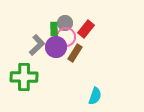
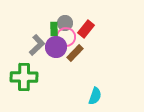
brown rectangle: rotated 12 degrees clockwise
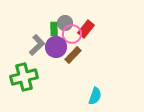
pink circle: moved 6 px right, 3 px up
brown rectangle: moved 2 px left, 2 px down
green cross: rotated 16 degrees counterclockwise
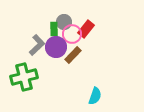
gray circle: moved 1 px left, 1 px up
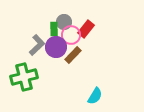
pink circle: moved 1 px left, 1 px down
cyan semicircle: rotated 12 degrees clockwise
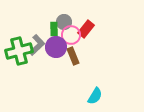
brown rectangle: moved 1 px down; rotated 66 degrees counterclockwise
green cross: moved 5 px left, 26 px up
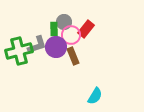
gray L-shape: rotated 25 degrees clockwise
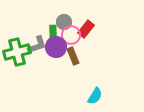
green rectangle: moved 1 px left, 3 px down
green cross: moved 2 px left, 1 px down
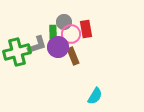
red rectangle: rotated 48 degrees counterclockwise
pink circle: moved 1 px up
purple circle: moved 2 px right
